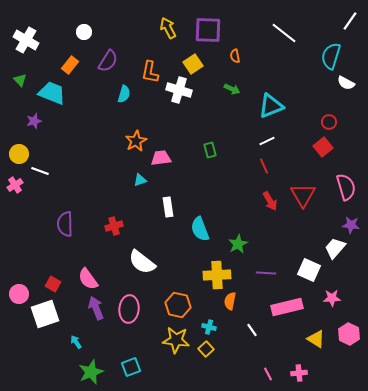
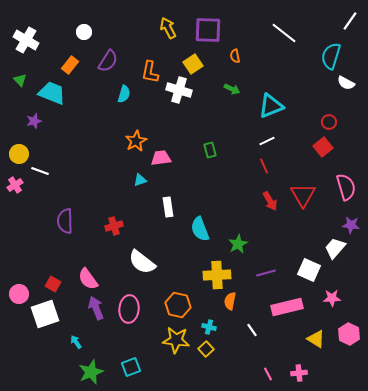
purple semicircle at (65, 224): moved 3 px up
purple line at (266, 273): rotated 18 degrees counterclockwise
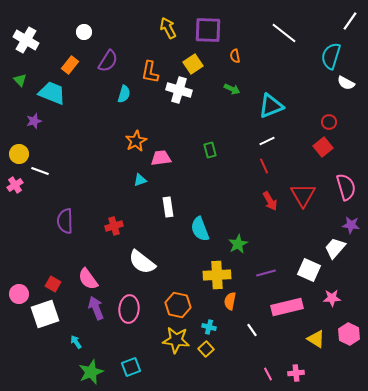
pink cross at (299, 373): moved 3 px left
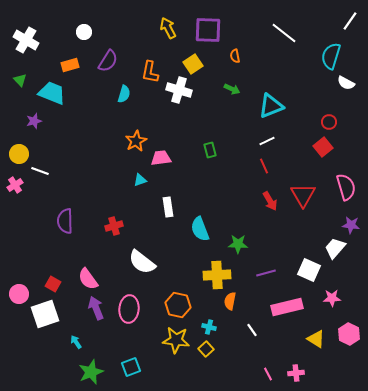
orange rectangle at (70, 65): rotated 36 degrees clockwise
green star at (238, 244): rotated 30 degrees clockwise
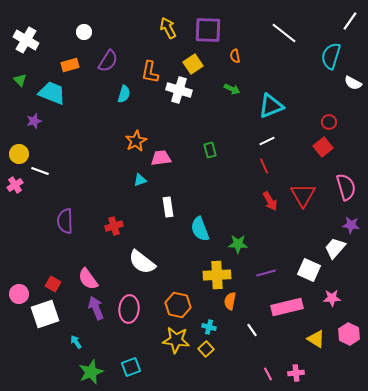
white semicircle at (346, 83): moved 7 px right
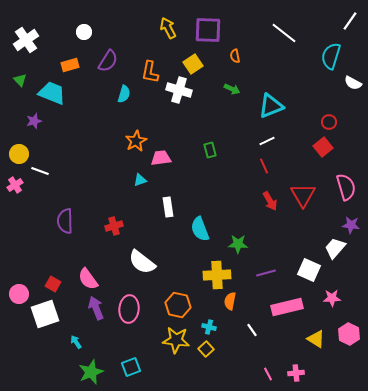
white cross at (26, 40): rotated 25 degrees clockwise
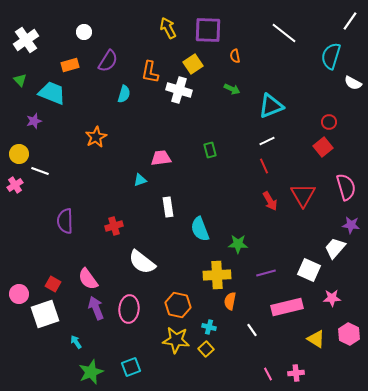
orange star at (136, 141): moved 40 px left, 4 px up
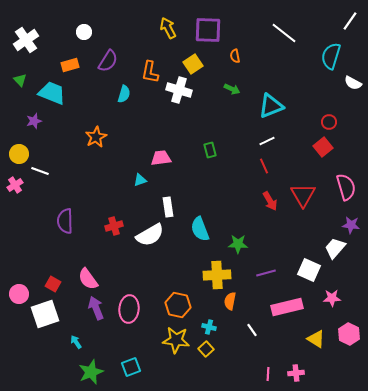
white semicircle at (142, 262): moved 8 px right, 27 px up; rotated 68 degrees counterclockwise
pink line at (268, 374): rotated 32 degrees clockwise
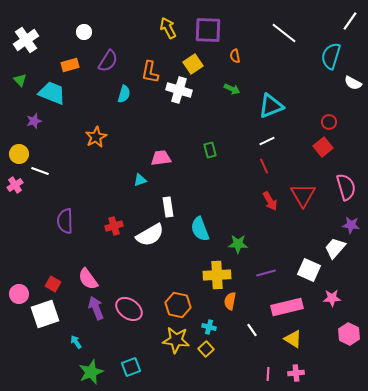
pink ellipse at (129, 309): rotated 60 degrees counterclockwise
yellow triangle at (316, 339): moved 23 px left
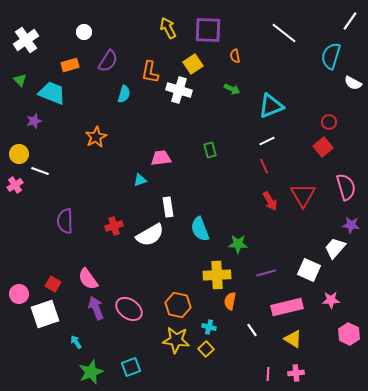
pink star at (332, 298): moved 1 px left, 2 px down
